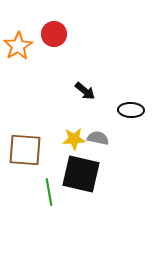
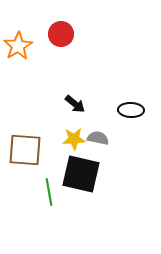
red circle: moved 7 px right
black arrow: moved 10 px left, 13 px down
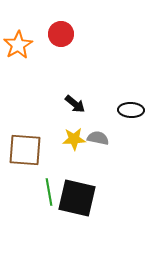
orange star: moved 1 px up
black square: moved 4 px left, 24 px down
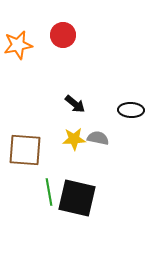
red circle: moved 2 px right, 1 px down
orange star: rotated 20 degrees clockwise
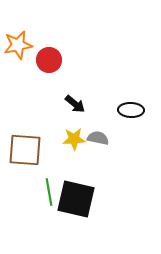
red circle: moved 14 px left, 25 px down
black square: moved 1 px left, 1 px down
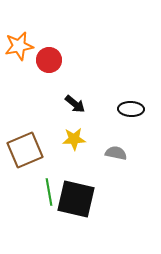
orange star: moved 1 px right, 1 px down
black ellipse: moved 1 px up
gray semicircle: moved 18 px right, 15 px down
brown square: rotated 27 degrees counterclockwise
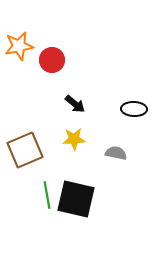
red circle: moved 3 px right
black ellipse: moved 3 px right
green line: moved 2 px left, 3 px down
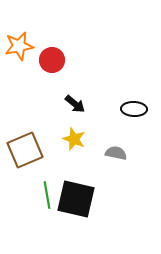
yellow star: rotated 25 degrees clockwise
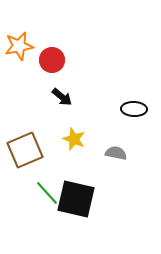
black arrow: moved 13 px left, 7 px up
green line: moved 2 px up; rotated 32 degrees counterclockwise
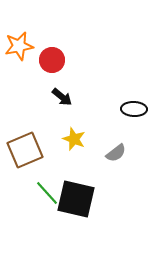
gray semicircle: rotated 130 degrees clockwise
